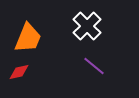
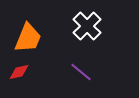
purple line: moved 13 px left, 6 px down
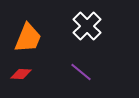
red diamond: moved 2 px right, 2 px down; rotated 15 degrees clockwise
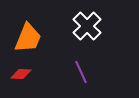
purple line: rotated 25 degrees clockwise
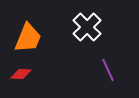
white cross: moved 1 px down
purple line: moved 27 px right, 2 px up
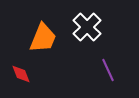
orange trapezoid: moved 15 px right
red diamond: rotated 65 degrees clockwise
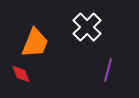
orange trapezoid: moved 8 px left, 5 px down
purple line: rotated 40 degrees clockwise
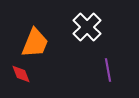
purple line: rotated 25 degrees counterclockwise
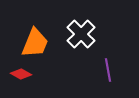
white cross: moved 6 px left, 7 px down
red diamond: rotated 40 degrees counterclockwise
